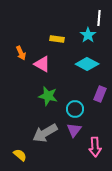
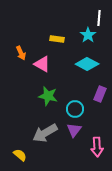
pink arrow: moved 2 px right
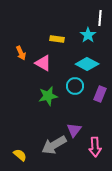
white line: moved 1 px right
pink triangle: moved 1 px right, 1 px up
green star: rotated 24 degrees counterclockwise
cyan circle: moved 23 px up
gray arrow: moved 9 px right, 12 px down
pink arrow: moved 2 px left
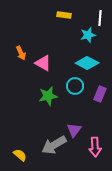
cyan star: rotated 21 degrees clockwise
yellow rectangle: moved 7 px right, 24 px up
cyan diamond: moved 1 px up
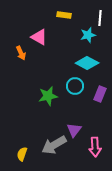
pink triangle: moved 4 px left, 26 px up
yellow semicircle: moved 2 px right, 1 px up; rotated 112 degrees counterclockwise
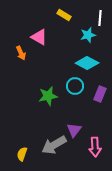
yellow rectangle: rotated 24 degrees clockwise
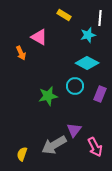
pink arrow: rotated 24 degrees counterclockwise
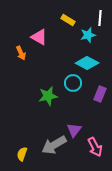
yellow rectangle: moved 4 px right, 5 px down
cyan circle: moved 2 px left, 3 px up
